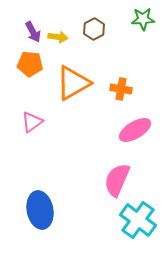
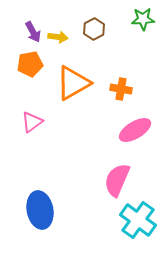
orange pentagon: rotated 15 degrees counterclockwise
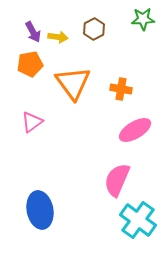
orange triangle: rotated 36 degrees counterclockwise
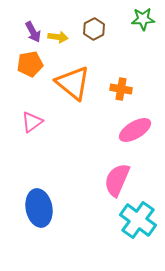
orange triangle: rotated 15 degrees counterclockwise
blue ellipse: moved 1 px left, 2 px up
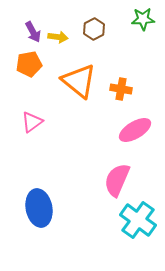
orange pentagon: moved 1 px left
orange triangle: moved 6 px right, 2 px up
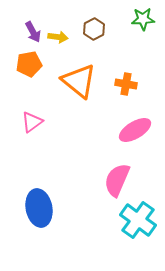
orange cross: moved 5 px right, 5 px up
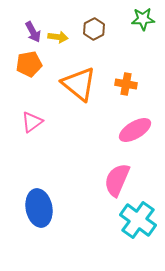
orange triangle: moved 3 px down
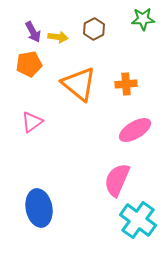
orange cross: rotated 15 degrees counterclockwise
